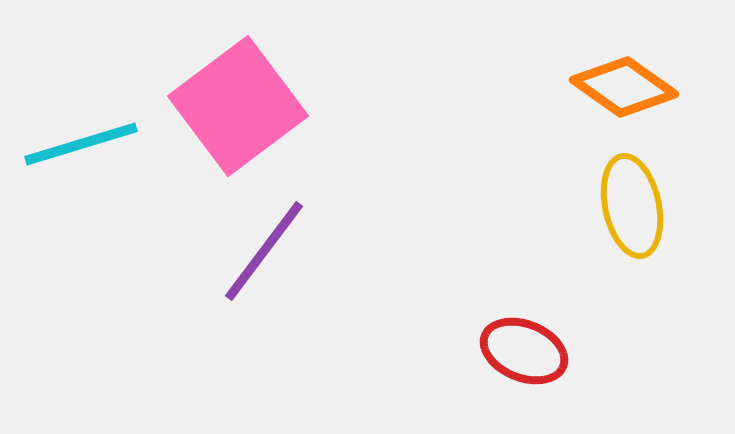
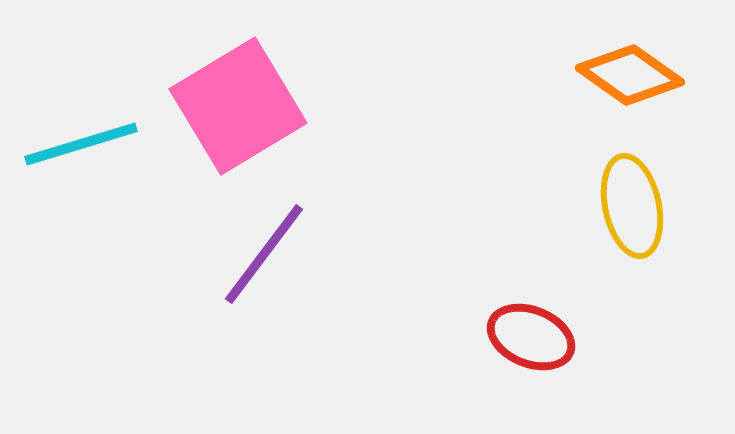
orange diamond: moved 6 px right, 12 px up
pink square: rotated 6 degrees clockwise
purple line: moved 3 px down
red ellipse: moved 7 px right, 14 px up
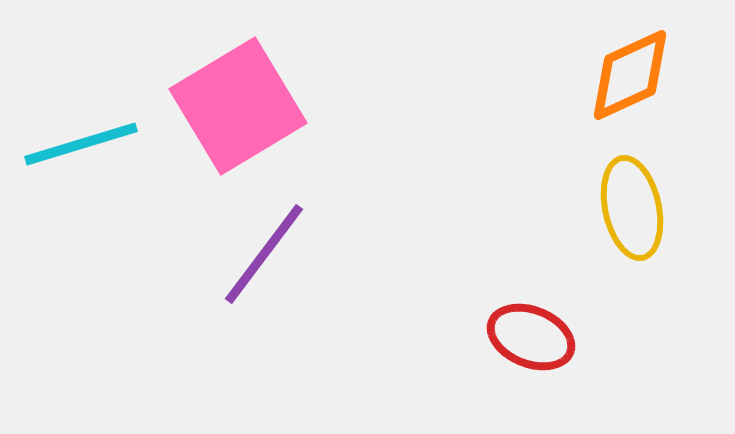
orange diamond: rotated 60 degrees counterclockwise
yellow ellipse: moved 2 px down
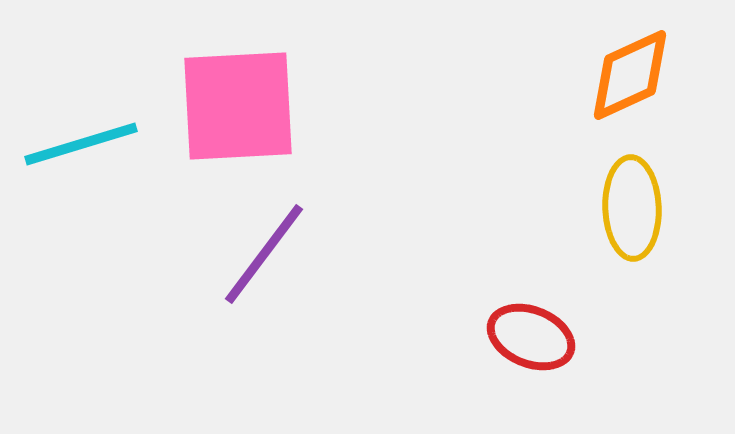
pink square: rotated 28 degrees clockwise
yellow ellipse: rotated 10 degrees clockwise
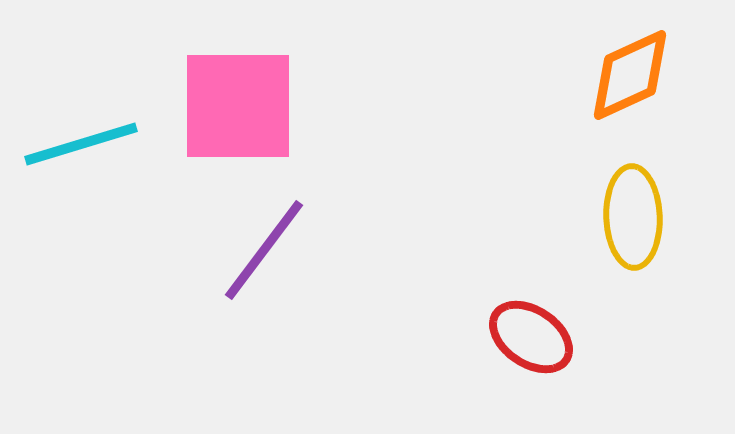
pink square: rotated 3 degrees clockwise
yellow ellipse: moved 1 px right, 9 px down
purple line: moved 4 px up
red ellipse: rotated 12 degrees clockwise
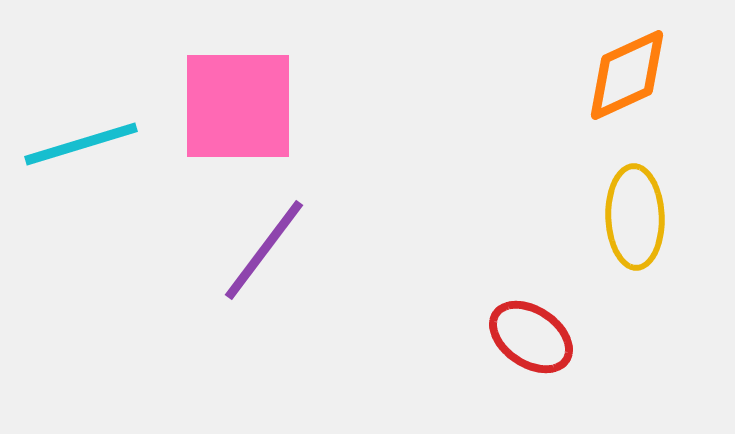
orange diamond: moved 3 px left
yellow ellipse: moved 2 px right
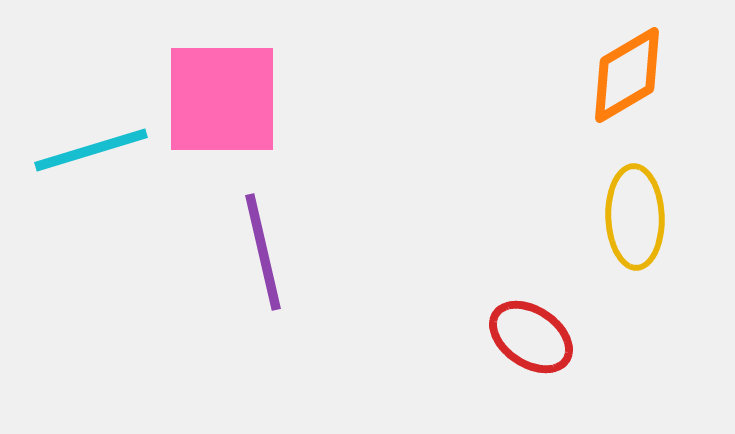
orange diamond: rotated 6 degrees counterclockwise
pink square: moved 16 px left, 7 px up
cyan line: moved 10 px right, 6 px down
purple line: moved 1 px left, 2 px down; rotated 50 degrees counterclockwise
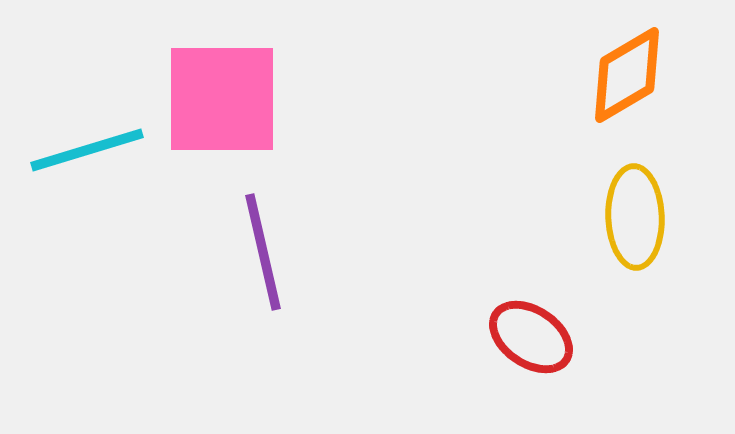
cyan line: moved 4 px left
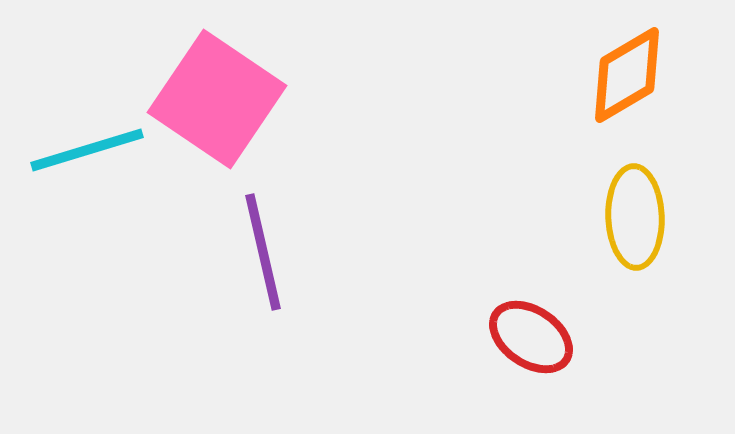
pink square: moved 5 px left; rotated 34 degrees clockwise
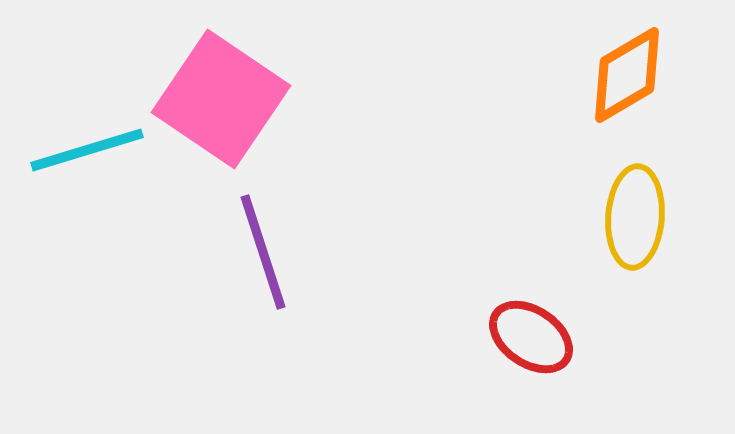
pink square: moved 4 px right
yellow ellipse: rotated 6 degrees clockwise
purple line: rotated 5 degrees counterclockwise
